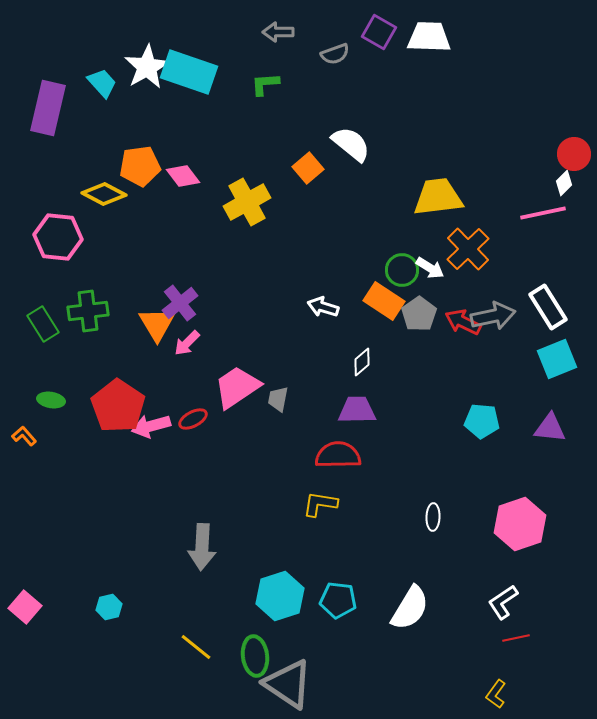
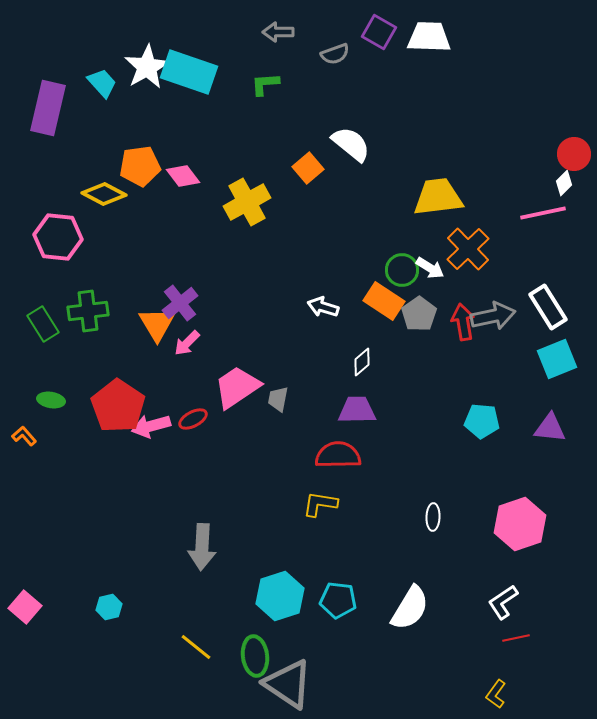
red arrow at (463, 322): rotated 54 degrees clockwise
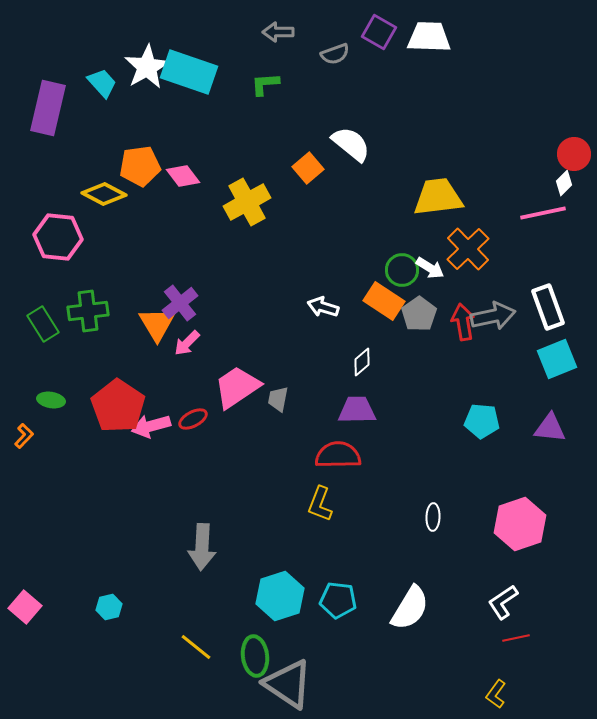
white rectangle at (548, 307): rotated 12 degrees clockwise
orange L-shape at (24, 436): rotated 85 degrees clockwise
yellow L-shape at (320, 504): rotated 78 degrees counterclockwise
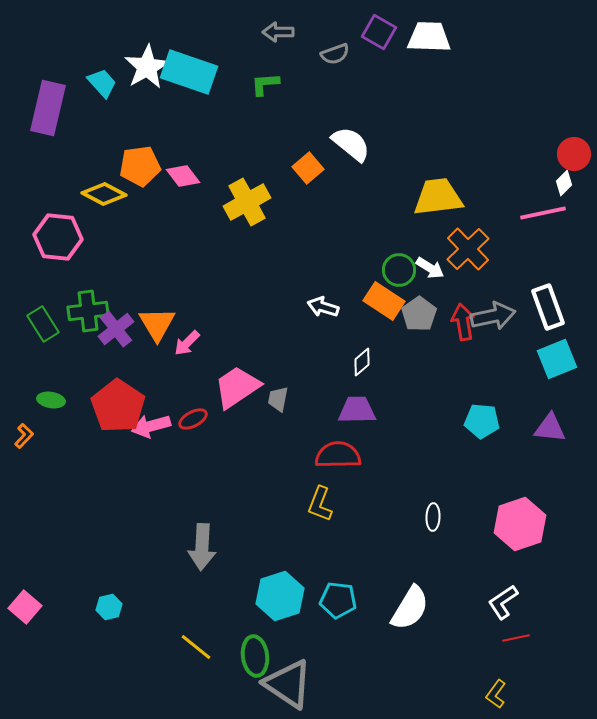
green circle at (402, 270): moved 3 px left
purple cross at (180, 303): moved 64 px left, 26 px down
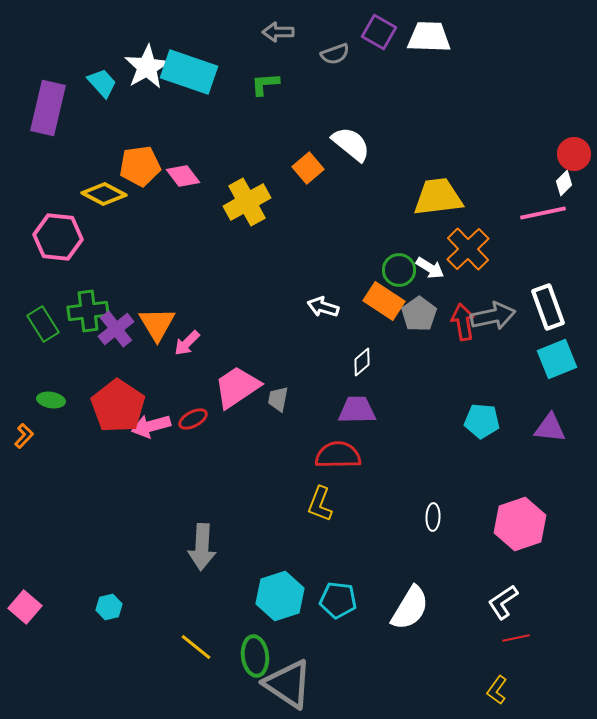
yellow L-shape at (496, 694): moved 1 px right, 4 px up
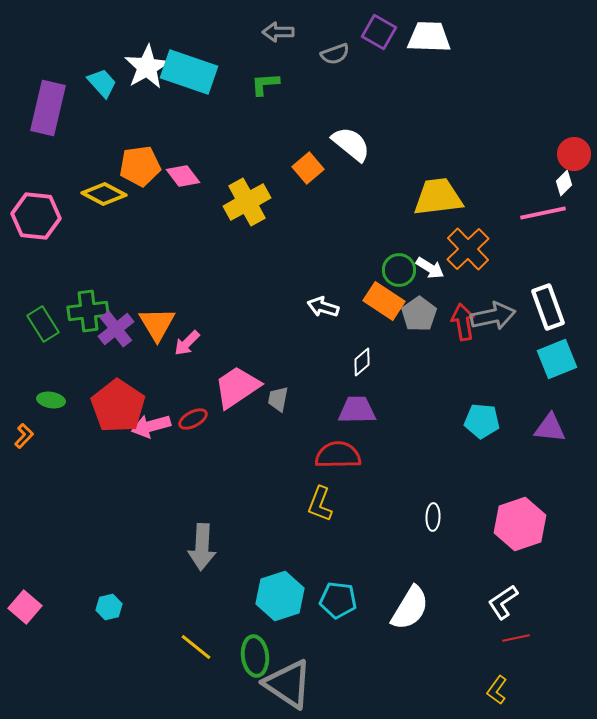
pink hexagon at (58, 237): moved 22 px left, 21 px up
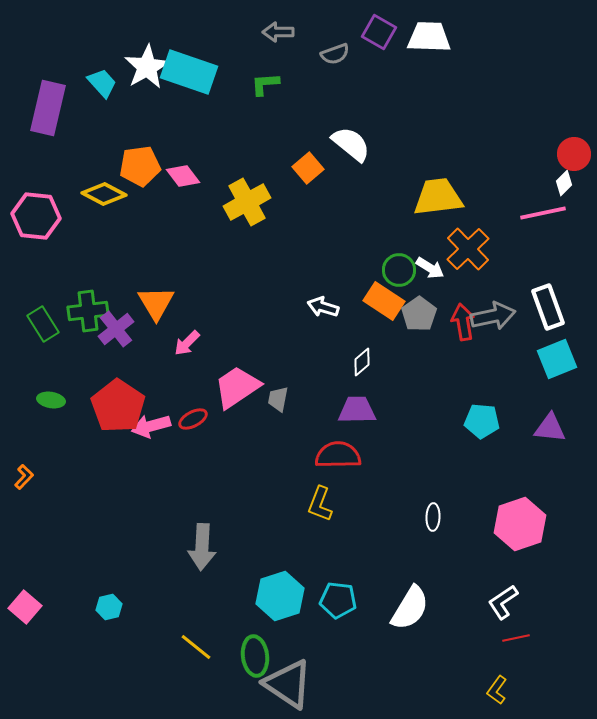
orange triangle at (157, 324): moved 1 px left, 21 px up
orange L-shape at (24, 436): moved 41 px down
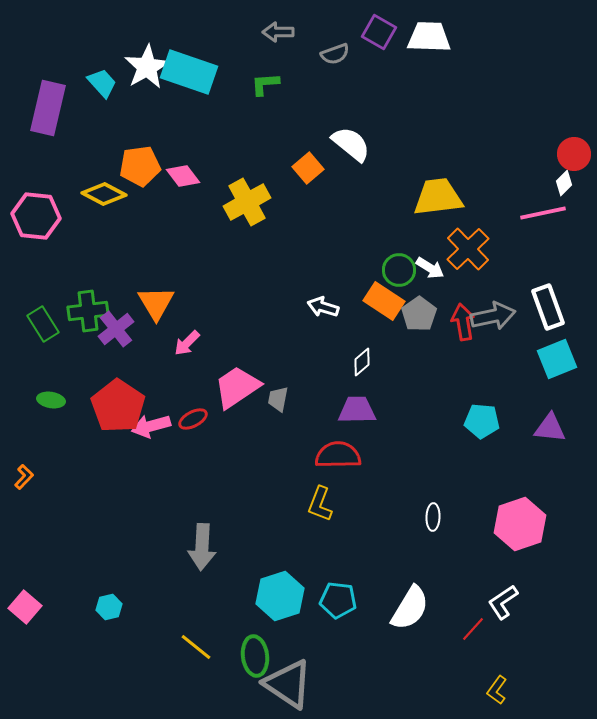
red line at (516, 638): moved 43 px left, 9 px up; rotated 36 degrees counterclockwise
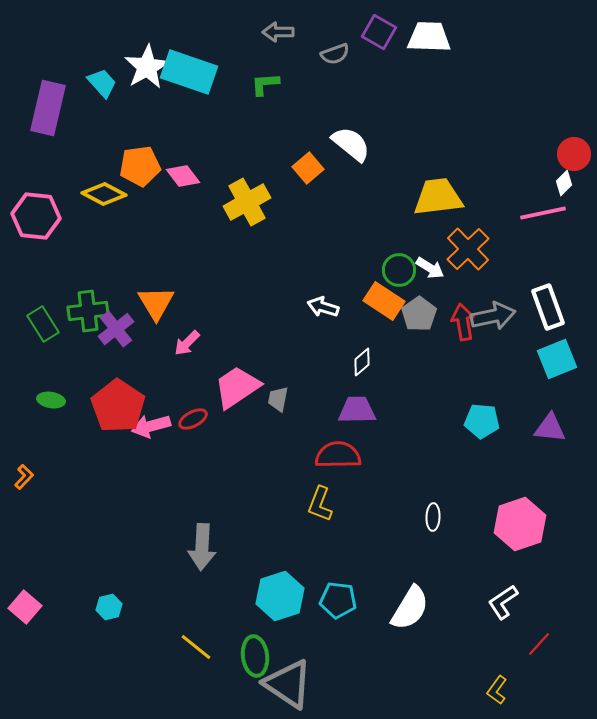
red line at (473, 629): moved 66 px right, 15 px down
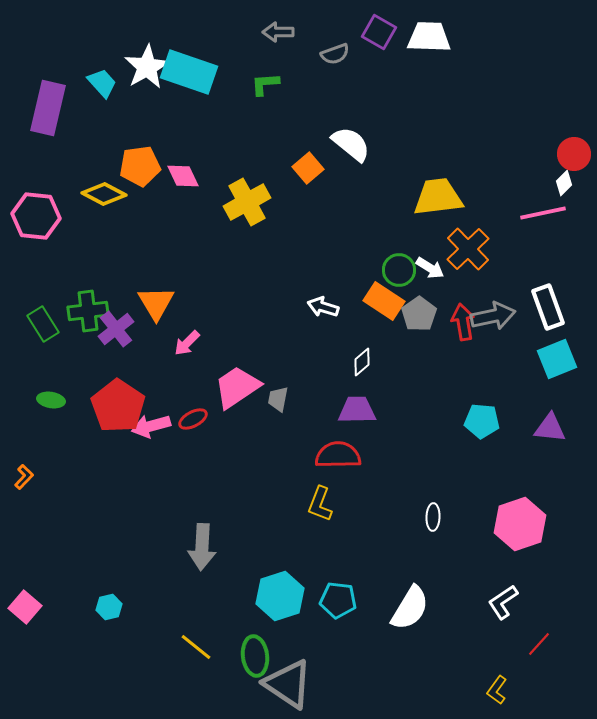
pink diamond at (183, 176): rotated 12 degrees clockwise
